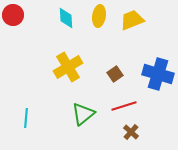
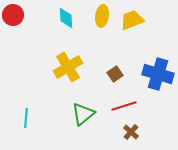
yellow ellipse: moved 3 px right
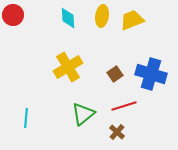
cyan diamond: moved 2 px right
blue cross: moved 7 px left
brown cross: moved 14 px left
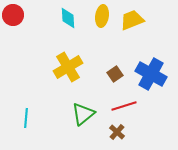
blue cross: rotated 12 degrees clockwise
